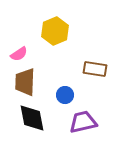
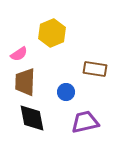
yellow hexagon: moved 3 px left, 2 px down
blue circle: moved 1 px right, 3 px up
purple trapezoid: moved 2 px right
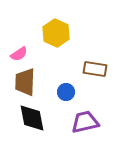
yellow hexagon: moved 4 px right; rotated 12 degrees counterclockwise
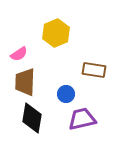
yellow hexagon: rotated 12 degrees clockwise
brown rectangle: moved 1 px left, 1 px down
blue circle: moved 2 px down
black diamond: rotated 20 degrees clockwise
purple trapezoid: moved 3 px left, 3 px up
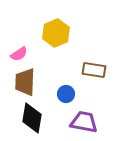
purple trapezoid: moved 2 px right, 3 px down; rotated 24 degrees clockwise
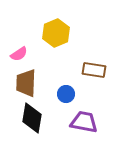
brown trapezoid: moved 1 px right, 1 px down
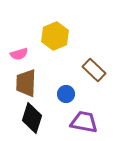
yellow hexagon: moved 1 px left, 3 px down
pink semicircle: rotated 18 degrees clockwise
brown rectangle: rotated 35 degrees clockwise
black diamond: rotated 8 degrees clockwise
